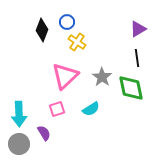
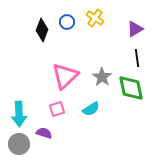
purple triangle: moved 3 px left
yellow cross: moved 18 px right, 24 px up
purple semicircle: rotated 42 degrees counterclockwise
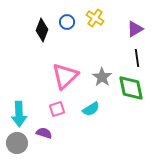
gray circle: moved 2 px left, 1 px up
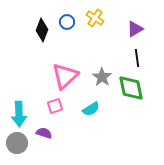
pink square: moved 2 px left, 3 px up
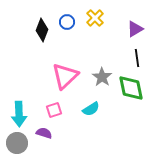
yellow cross: rotated 12 degrees clockwise
pink square: moved 1 px left, 4 px down
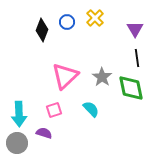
purple triangle: rotated 30 degrees counterclockwise
cyan semicircle: rotated 102 degrees counterclockwise
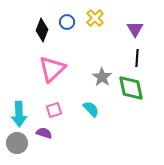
black line: rotated 12 degrees clockwise
pink triangle: moved 13 px left, 7 px up
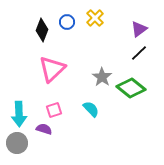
purple triangle: moved 4 px right; rotated 24 degrees clockwise
black line: moved 2 px right, 5 px up; rotated 42 degrees clockwise
green diamond: rotated 40 degrees counterclockwise
purple semicircle: moved 4 px up
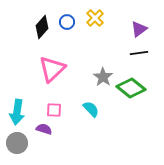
black diamond: moved 3 px up; rotated 20 degrees clockwise
black line: rotated 36 degrees clockwise
gray star: moved 1 px right
pink square: rotated 21 degrees clockwise
cyan arrow: moved 2 px left, 2 px up; rotated 10 degrees clockwise
